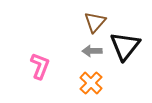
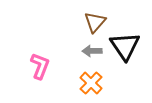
black triangle: rotated 12 degrees counterclockwise
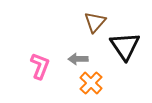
gray arrow: moved 14 px left, 8 px down
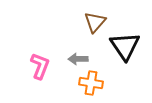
orange cross: rotated 35 degrees counterclockwise
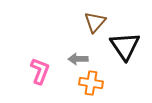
pink L-shape: moved 5 px down
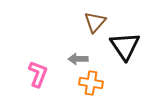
pink L-shape: moved 2 px left, 3 px down
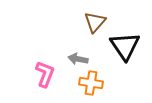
gray arrow: rotated 12 degrees clockwise
pink L-shape: moved 7 px right
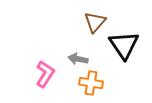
black triangle: moved 1 px left, 1 px up
pink L-shape: rotated 12 degrees clockwise
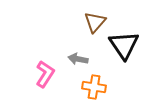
orange cross: moved 3 px right, 4 px down
